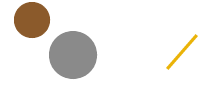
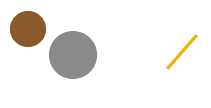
brown circle: moved 4 px left, 9 px down
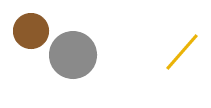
brown circle: moved 3 px right, 2 px down
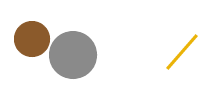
brown circle: moved 1 px right, 8 px down
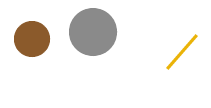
gray circle: moved 20 px right, 23 px up
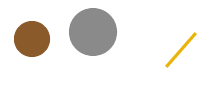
yellow line: moved 1 px left, 2 px up
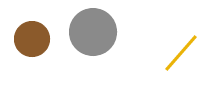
yellow line: moved 3 px down
